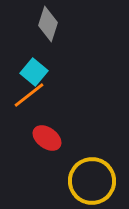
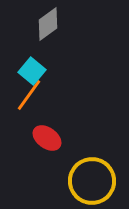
gray diamond: rotated 36 degrees clockwise
cyan square: moved 2 px left, 1 px up
orange line: rotated 16 degrees counterclockwise
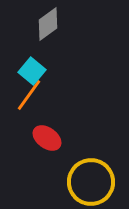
yellow circle: moved 1 px left, 1 px down
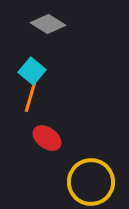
gray diamond: rotated 68 degrees clockwise
orange line: moved 2 px right; rotated 20 degrees counterclockwise
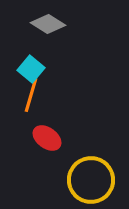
cyan square: moved 1 px left, 2 px up
yellow circle: moved 2 px up
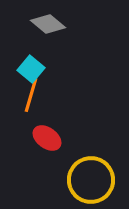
gray diamond: rotated 8 degrees clockwise
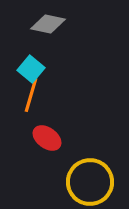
gray diamond: rotated 28 degrees counterclockwise
yellow circle: moved 1 px left, 2 px down
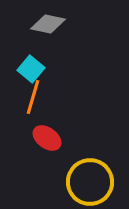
orange line: moved 2 px right, 2 px down
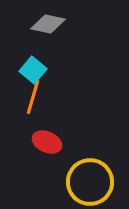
cyan square: moved 2 px right, 1 px down
red ellipse: moved 4 px down; rotated 12 degrees counterclockwise
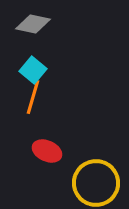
gray diamond: moved 15 px left
red ellipse: moved 9 px down
yellow circle: moved 6 px right, 1 px down
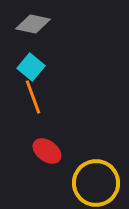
cyan square: moved 2 px left, 3 px up
orange line: rotated 36 degrees counterclockwise
red ellipse: rotated 12 degrees clockwise
